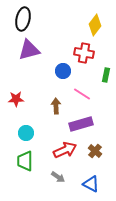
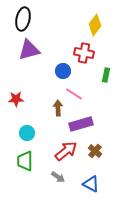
pink line: moved 8 px left
brown arrow: moved 2 px right, 2 px down
cyan circle: moved 1 px right
red arrow: moved 1 px right, 1 px down; rotated 15 degrees counterclockwise
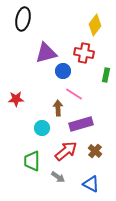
purple triangle: moved 17 px right, 3 px down
cyan circle: moved 15 px right, 5 px up
green trapezoid: moved 7 px right
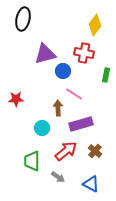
purple triangle: moved 1 px left, 1 px down
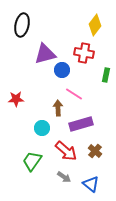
black ellipse: moved 1 px left, 6 px down
blue circle: moved 1 px left, 1 px up
red arrow: rotated 80 degrees clockwise
green trapezoid: rotated 35 degrees clockwise
gray arrow: moved 6 px right
blue triangle: rotated 12 degrees clockwise
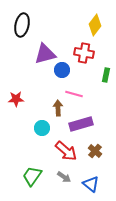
pink line: rotated 18 degrees counterclockwise
green trapezoid: moved 15 px down
